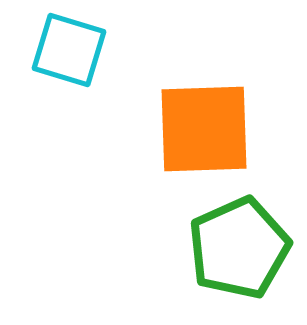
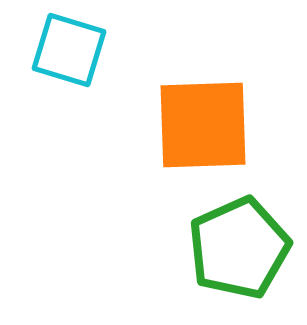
orange square: moved 1 px left, 4 px up
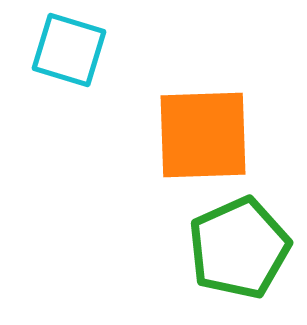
orange square: moved 10 px down
